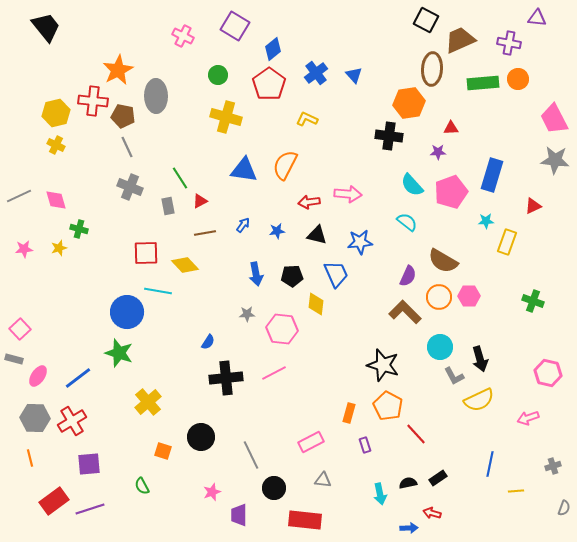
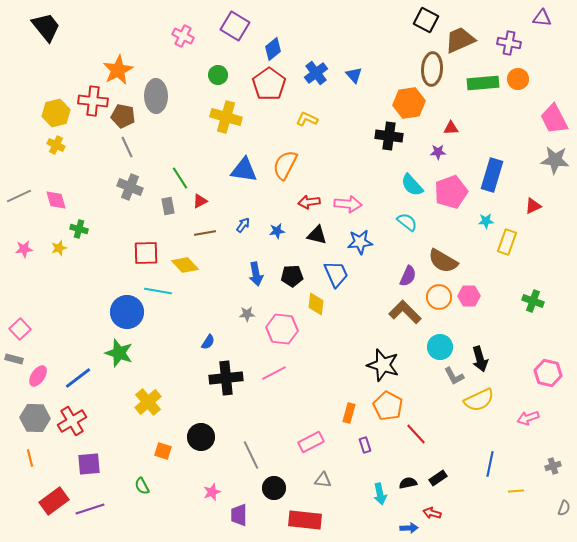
purple triangle at (537, 18): moved 5 px right
pink arrow at (348, 194): moved 10 px down
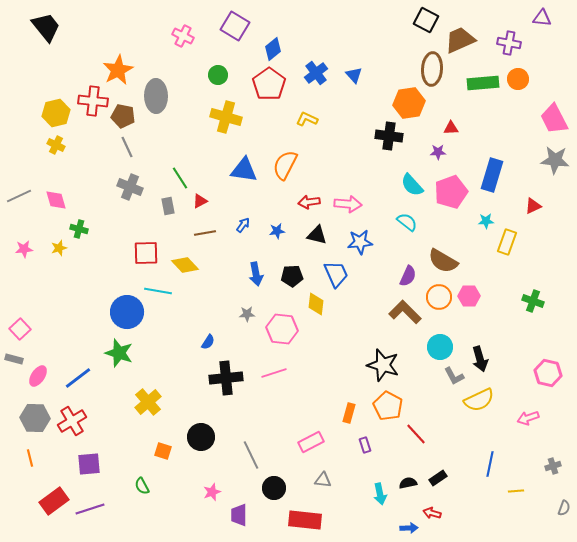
pink line at (274, 373): rotated 10 degrees clockwise
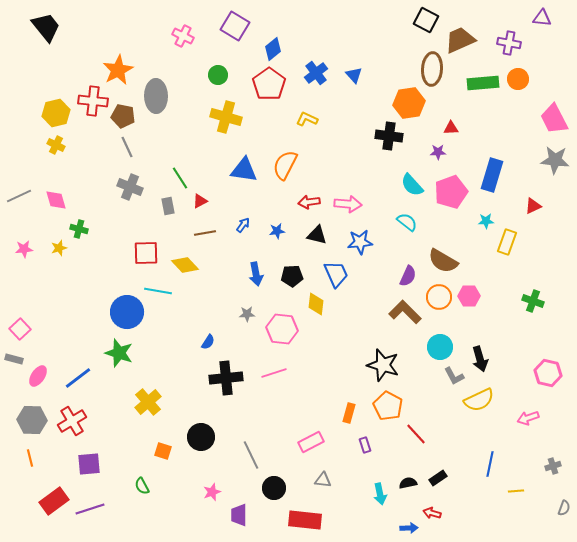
gray hexagon at (35, 418): moved 3 px left, 2 px down
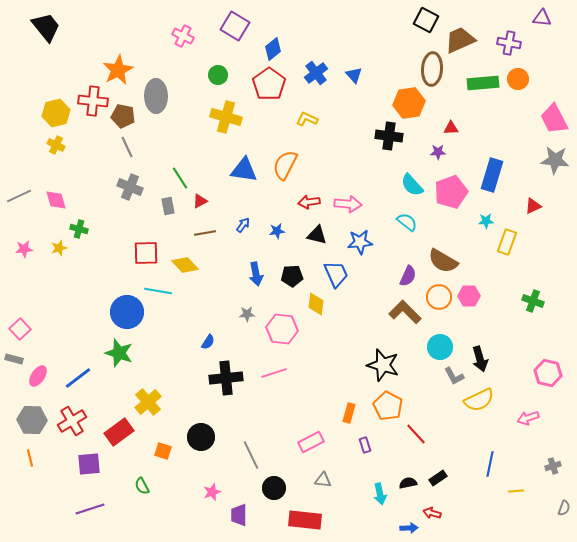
red rectangle at (54, 501): moved 65 px right, 69 px up
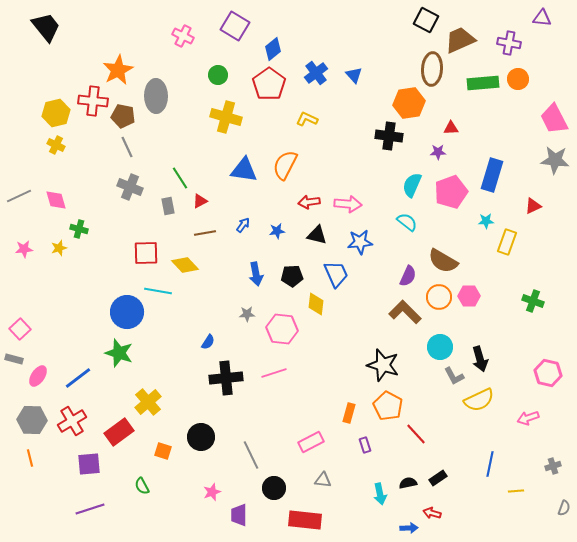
cyan semicircle at (412, 185): rotated 65 degrees clockwise
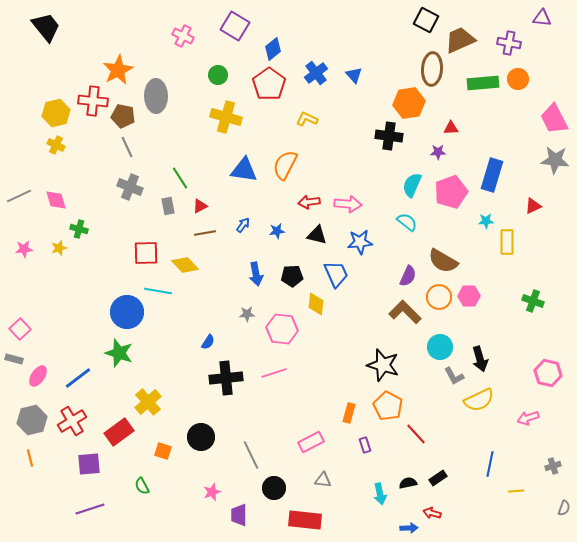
red triangle at (200, 201): moved 5 px down
yellow rectangle at (507, 242): rotated 20 degrees counterclockwise
gray hexagon at (32, 420): rotated 16 degrees counterclockwise
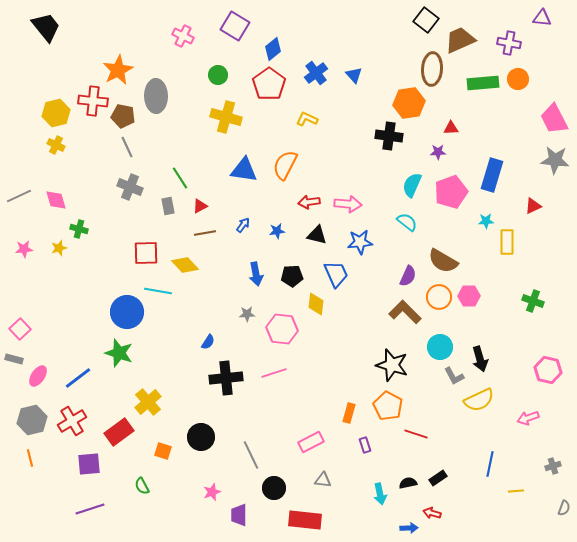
black square at (426, 20): rotated 10 degrees clockwise
black star at (383, 365): moved 9 px right
pink hexagon at (548, 373): moved 3 px up
red line at (416, 434): rotated 30 degrees counterclockwise
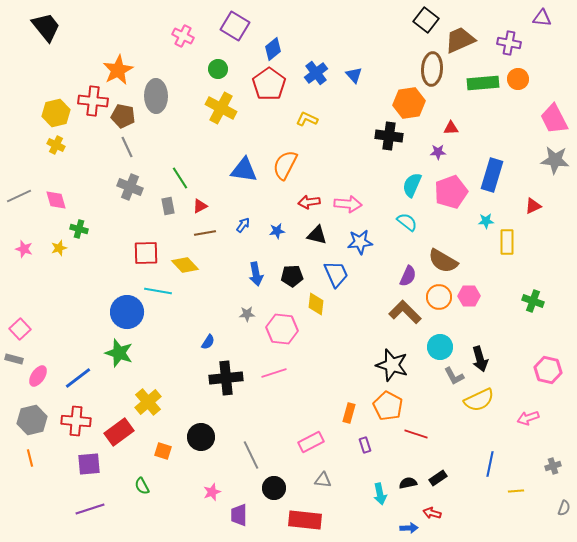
green circle at (218, 75): moved 6 px up
yellow cross at (226, 117): moved 5 px left, 9 px up; rotated 12 degrees clockwise
pink star at (24, 249): rotated 24 degrees clockwise
red cross at (72, 421): moved 4 px right; rotated 36 degrees clockwise
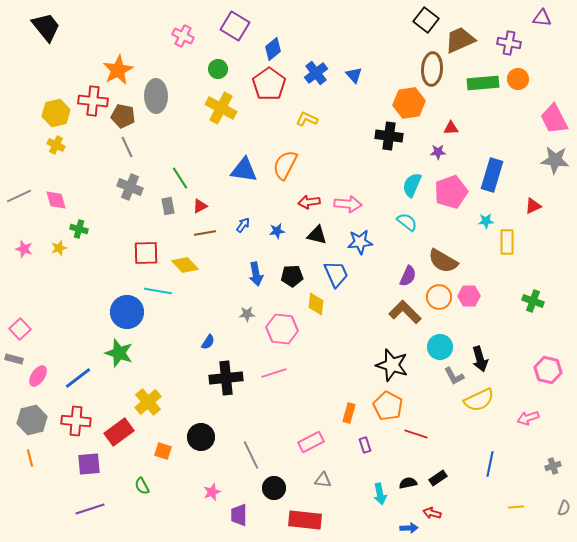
yellow line at (516, 491): moved 16 px down
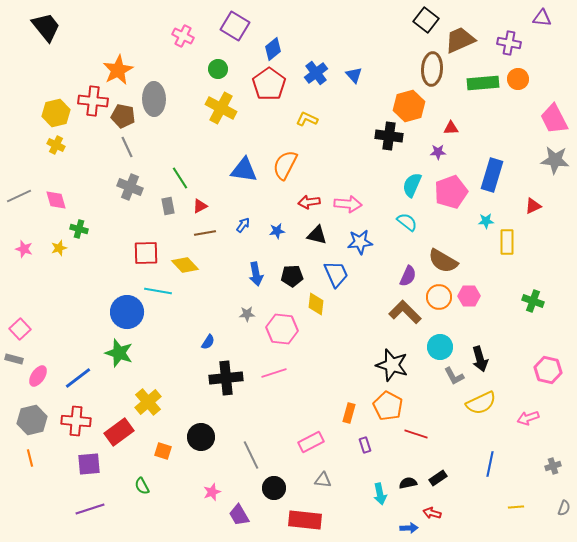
gray ellipse at (156, 96): moved 2 px left, 3 px down
orange hexagon at (409, 103): moved 3 px down; rotated 8 degrees counterclockwise
yellow semicircle at (479, 400): moved 2 px right, 3 px down
purple trapezoid at (239, 515): rotated 30 degrees counterclockwise
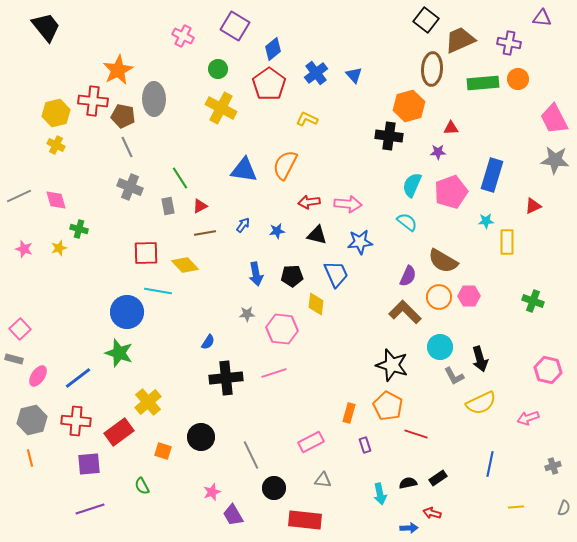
purple trapezoid at (239, 515): moved 6 px left
